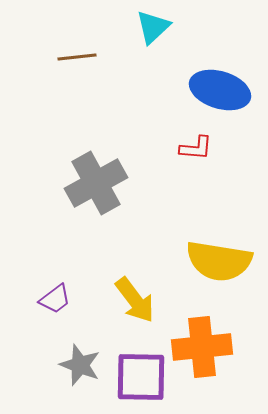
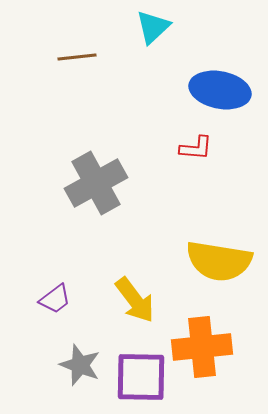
blue ellipse: rotated 6 degrees counterclockwise
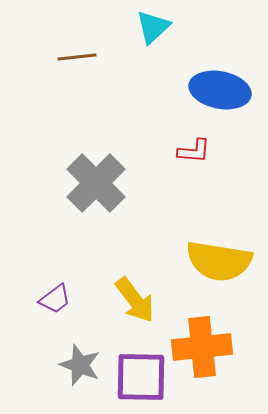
red L-shape: moved 2 px left, 3 px down
gray cross: rotated 16 degrees counterclockwise
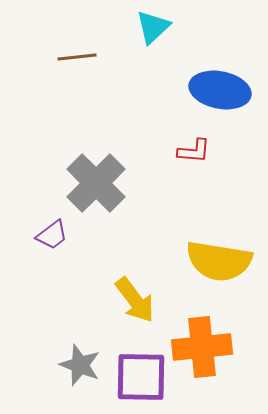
purple trapezoid: moved 3 px left, 64 px up
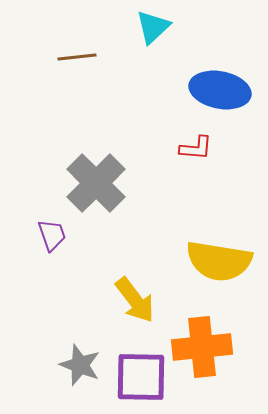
red L-shape: moved 2 px right, 3 px up
purple trapezoid: rotated 72 degrees counterclockwise
